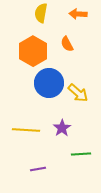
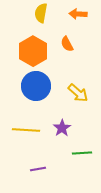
blue circle: moved 13 px left, 3 px down
green line: moved 1 px right, 1 px up
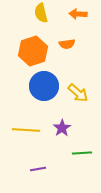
yellow semicircle: rotated 24 degrees counterclockwise
orange semicircle: rotated 70 degrees counterclockwise
orange hexagon: rotated 12 degrees clockwise
blue circle: moved 8 px right
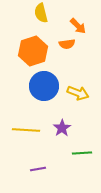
orange arrow: moved 12 px down; rotated 138 degrees counterclockwise
yellow arrow: rotated 20 degrees counterclockwise
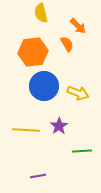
orange semicircle: rotated 112 degrees counterclockwise
orange hexagon: moved 1 px down; rotated 12 degrees clockwise
purple star: moved 3 px left, 2 px up
green line: moved 2 px up
purple line: moved 7 px down
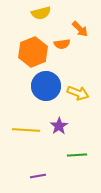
yellow semicircle: rotated 90 degrees counterclockwise
orange arrow: moved 2 px right, 3 px down
orange semicircle: moved 5 px left; rotated 112 degrees clockwise
orange hexagon: rotated 16 degrees counterclockwise
blue circle: moved 2 px right
green line: moved 5 px left, 4 px down
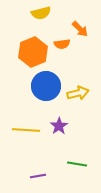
yellow arrow: rotated 35 degrees counterclockwise
green line: moved 9 px down; rotated 12 degrees clockwise
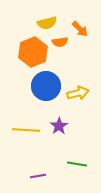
yellow semicircle: moved 6 px right, 10 px down
orange semicircle: moved 2 px left, 2 px up
